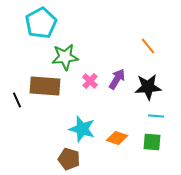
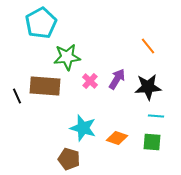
green star: moved 2 px right
black line: moved 4 px up
cyan star: moved 1 px right, 1 px up
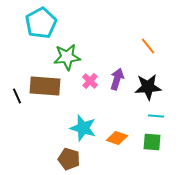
purple arrow: rotated 15 degrees counterclockwise
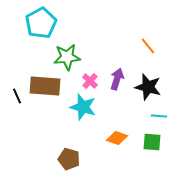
black star: rotated 20 degrees clockwise
cyan line: moved 3 px right
cyan star: moved 21 px up
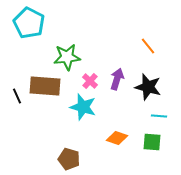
cyan pentagon: moved 12 px left; rotated 16 degrees counterclockwise
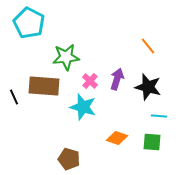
green star: moved 1 px left
brown rectangle: moved 1 px left
black line: moved 3 px left, 1 px down
